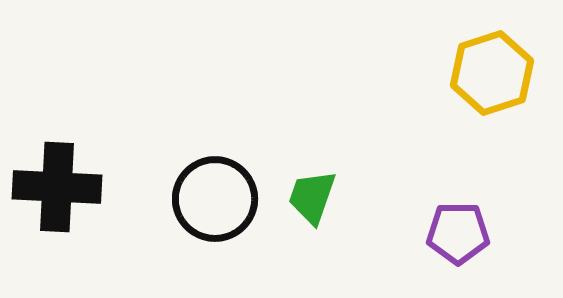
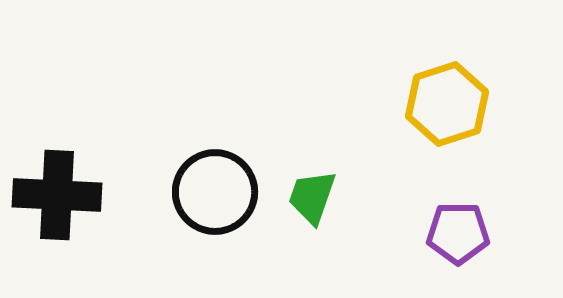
yellow hexagon: moved 45 px left, 31 px down
black cross: moved 8 px down
black circle: moved 7 px up
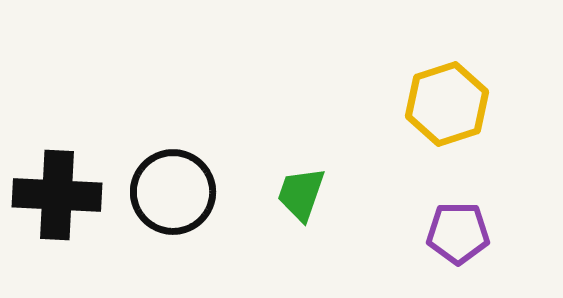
black circle: moved 42 px left
green trapezoid: moved 11 px left, 3 px up
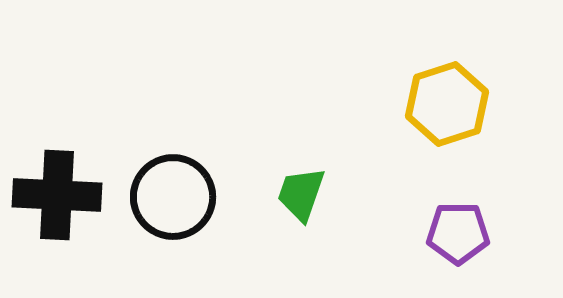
black circle: moved 5 px down
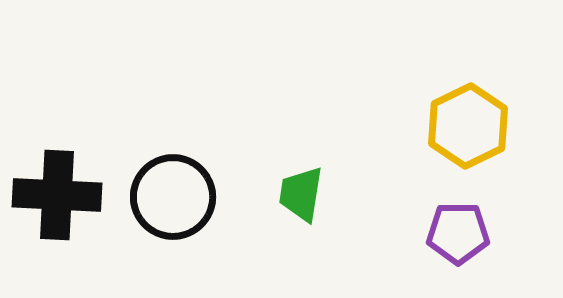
yellow hexagon: moved 21 px right, 22 px down; rotated 8 degrees counterclockwise
green trapezoid: rotated 10 degrees counterclockwise
